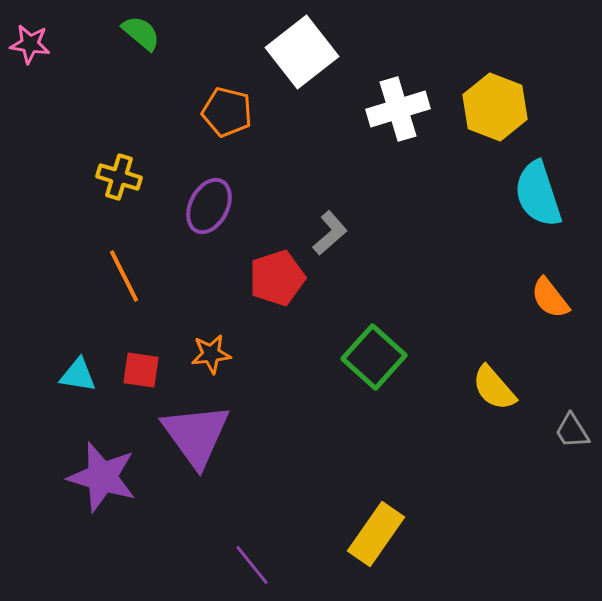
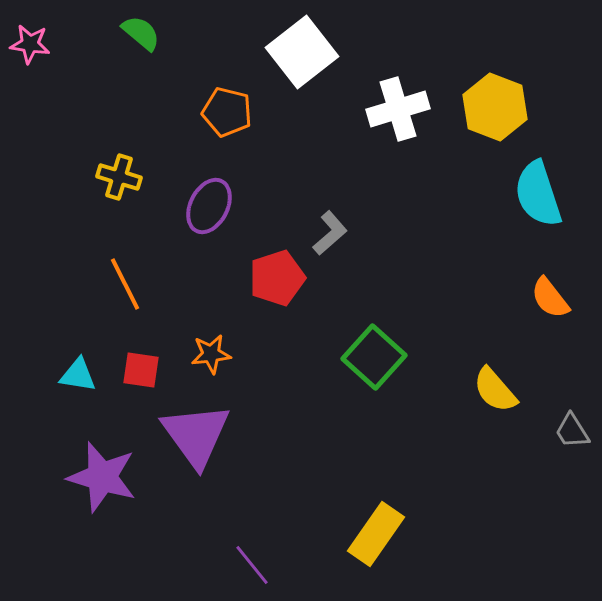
orange line: moved 1 px right, 8 px down
yellow semicircle: moved 1 px right, 2 px down
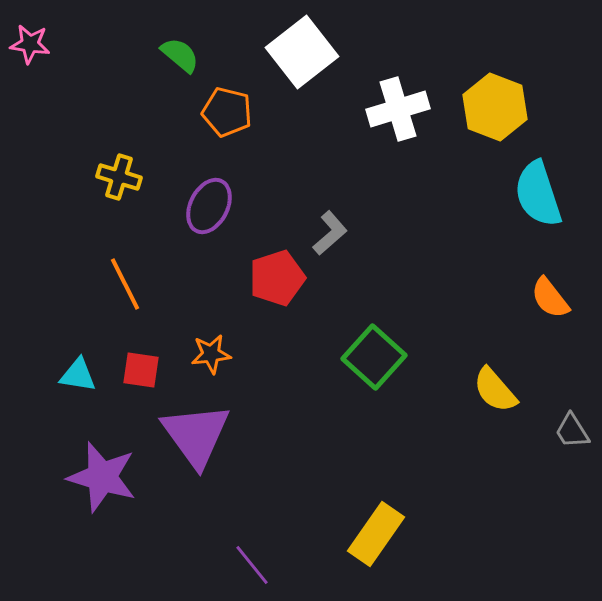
green semicircle: moved 39 px right, 22 px down
